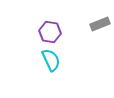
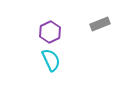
purple hexagon: rotated 25 degrees clockwise
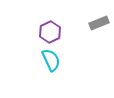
gray rectangle: moved 1 px left, 1 px up
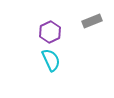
gray rectangle: moved 7 px left, 2 px up
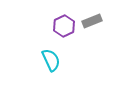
purple hexagon: moved 14 px right, 6 px up
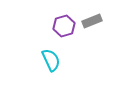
purple hexagon: rotated 10 degrees clockwise
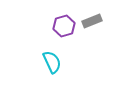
cyan semicircle: moved 1 px right, 2 px down
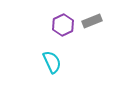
purple hexagon: moved 1 px left, 1 px up; rotated 10 degrees counterclockwise
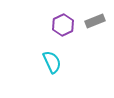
gray rectangle: moved 3 px right
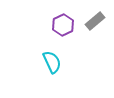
gray rectangle: rotated 18 degrees counterclockwise
